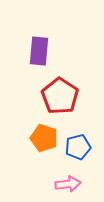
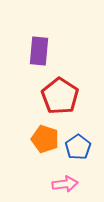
orange pentagon: moved 1 px right, 1 px down
blue pentagon: rotated 20 degrees counterclockwise
pink arrow: moved 3 px left
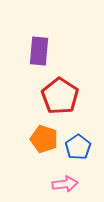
orange pentagon: moved 1 px left
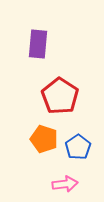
purple rectangle: moved 1 px left, 7 px up
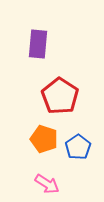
pink arrow: moved 18 px left; rotated 40 degrees clockwise
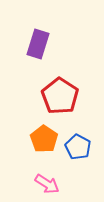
purple rectangle: rotated 12 degrees clockwise
orange pentagon: rotated 16 degrees clockwise
blue pentagon: rotated 10 degrees counterclockwise
